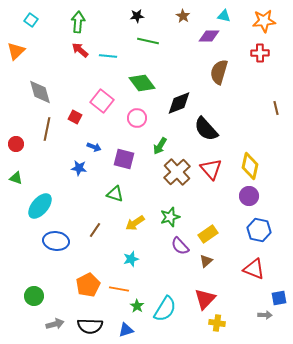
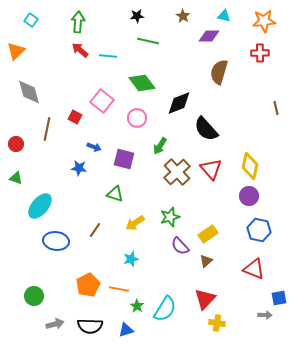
gray diamond at (40, 92): moved 11 px left
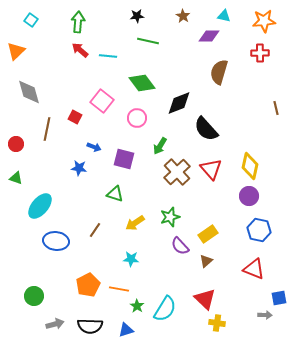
cyan star at (131, 259): rotated 21 degrees clockwise
red triangle at (205, 299): rotated 30 degrees counterclockwise
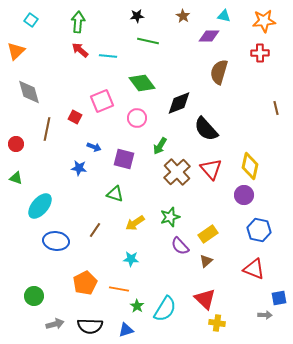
pink square at (102, 101): rotated 30 degrees clockwise
purple circle at (249, 196): moved 5 px left, 1 px up
orange pentagon at (88, 285): moved 3 px left, 2 px up
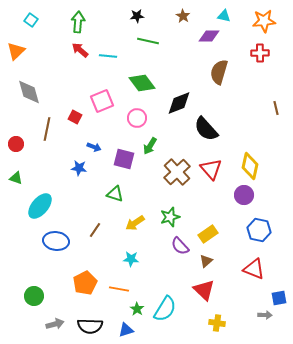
green arrow at (160, 146): moved 10 px left
red triangle at (205, 299): moved 1 px left, 9 px up
green star at (137, 306): moved 3 px down
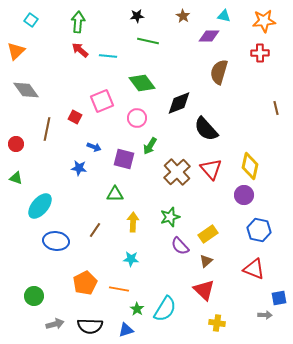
gray diamond at (29, 92): moved 3 px left, 2 px up; rotated 20 degrees counterclockwise
green triangle at (115, 194): rotated 18 degrees counterclockwise
yellow arrow at (135, 223): moved 2 px left, 1 px up; rotated 126 degrees clockwise
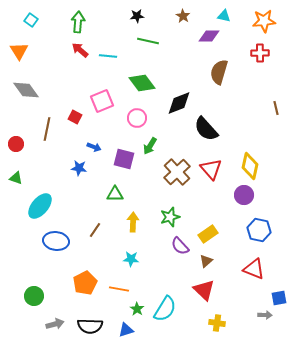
orange triangle at (16, 51): moved 3 px right; rotated 18 degrees counterclockwise
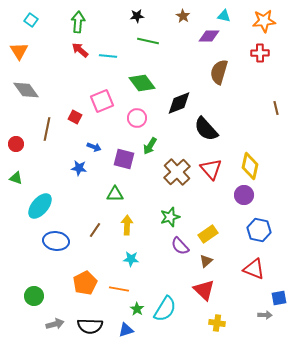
yellow arrow at (133, 222): moved 6 px left, 3 px down
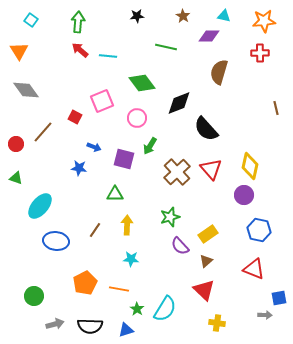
green line at (148, 41): moved 18 px right, 6 px down
brown line at (47, 129): moved 4 px left, 3 px down; rotated 30 degrees clockwise
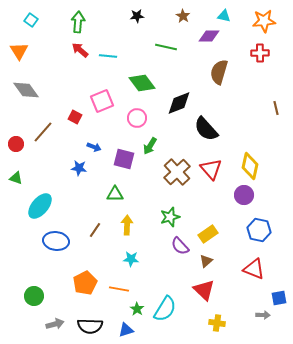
gray arrow at (265, 315): moved 2 px left
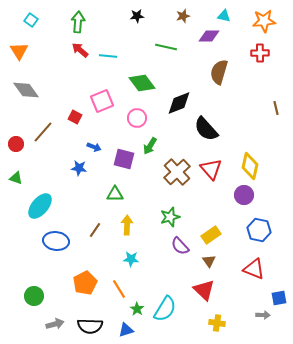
brown star at (183, 16): rotated 24 degrees clockwise
yellow rectangle at (208, 234): moved 3 px right, 1 px down
brown triangle at (206, 261): moved 3 px right; rotated 24 degrees counterclockwise
orange line at (119, 289): rotated 48 degrees clockwise
